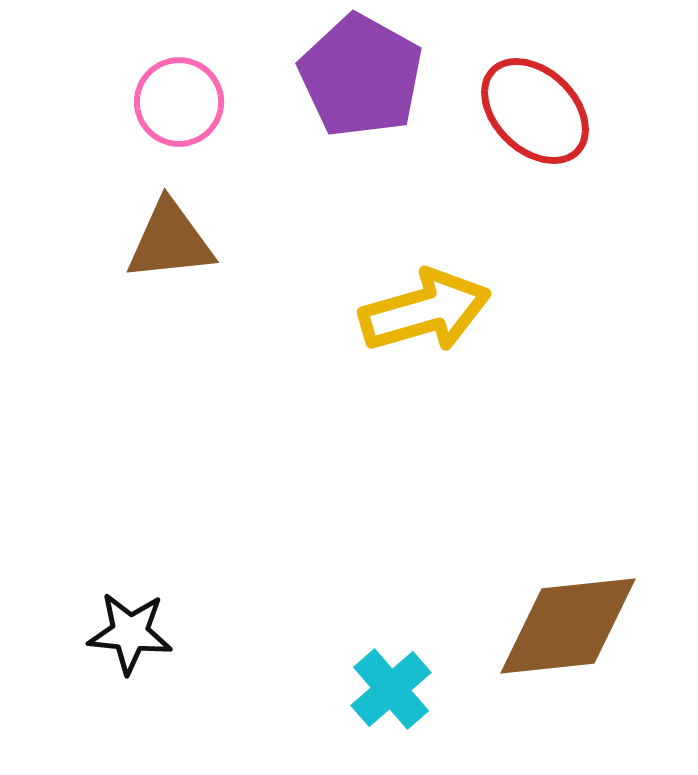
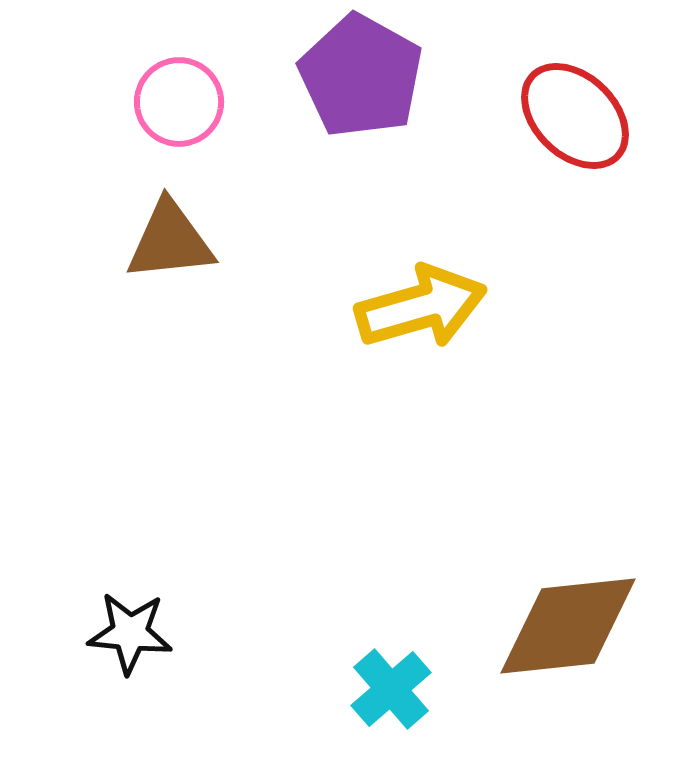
red ellipse: moved 40 px right, 5 px down
yellow arrow: moved 4 px left, 4 px up
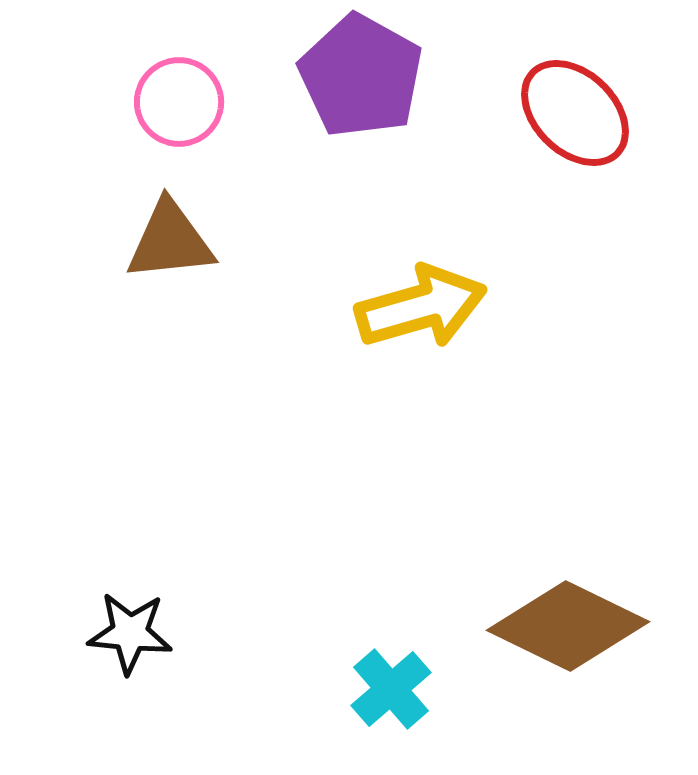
red ellipse: moved 3 px up
brown diamond: rotated 32 degrees clockwise
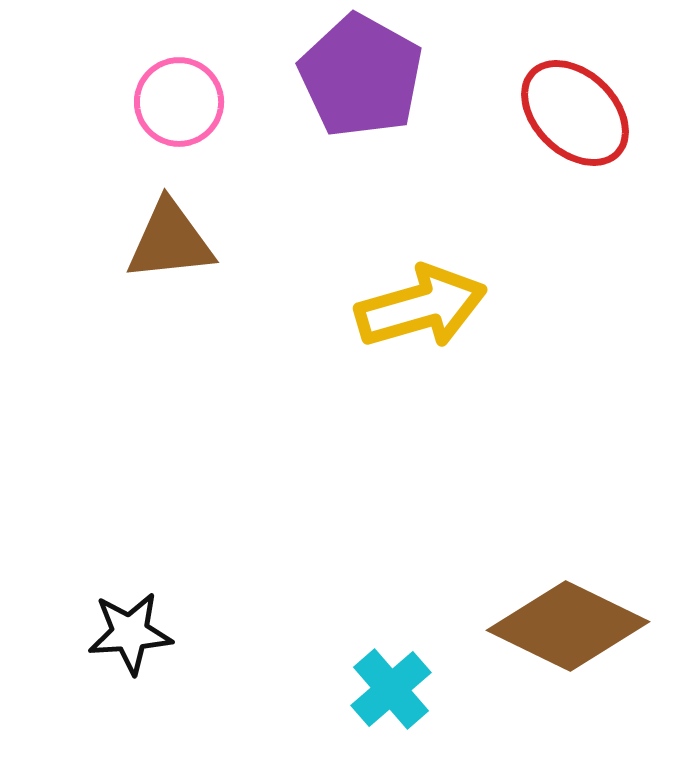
black star: rotated 10 degrees counterclockwise
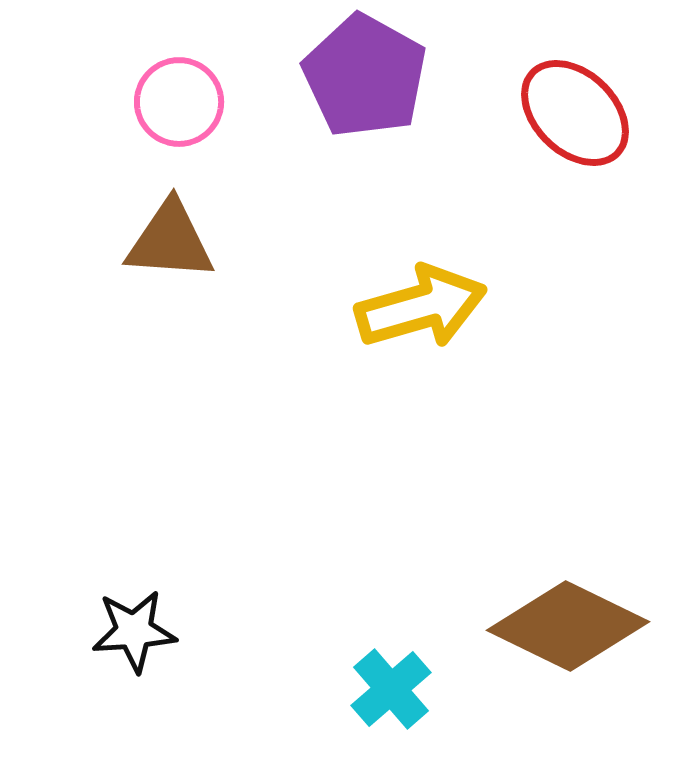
purple pentagon: moved 4 px right
brown triangle: rotated 10 degrees clockwise
black star: moved 4 px right, 2 px up
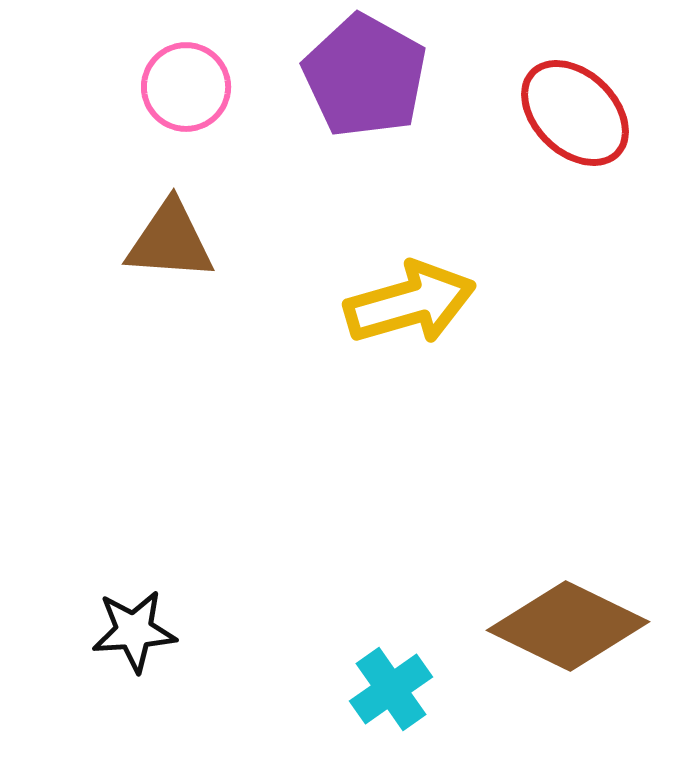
pink circle: moved 7 px right, 15 px up
yellow arrow: moved 11 px left, 4 px up
cyan cross: rotated 6 degrees clockwise
